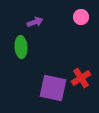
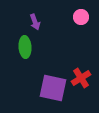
purple arrow: rotated 91 degrees clockwise
green ellipse: moved 4 px right
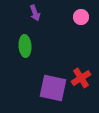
purple arrow: moved 9 px up
green ellipse: moved 1 px up
